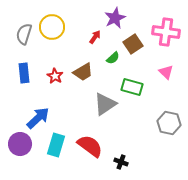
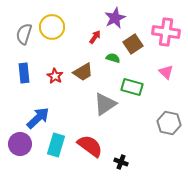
green semicircle: rotated 120 degrees counterclockwise
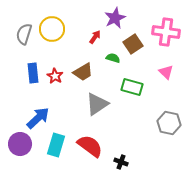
yellow circle: moved 2 px down
blue rectangle: moved 9 px right
gray triangle: moved 8 px left
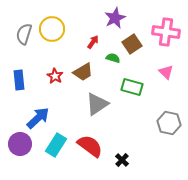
red arrow: moved 2 px left, 5 px down
brown square: moved 1 px left
blue rectangle: moved 14 px left, 7 px down
cyan rectangle: rotated 15 degrees clockwise
black cross: moved 1 px right, 2 px up; rotated 24 degrees clockwise
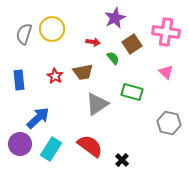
red arrow: rotated 64 degrees clockwise
green semicircle: rotated 32 degrees clockwise
brown trapezoid: rotated 20 degrees clockwise
green rectangle: moved 5 px down
cyan rectangle: moved 5 px left, 4 px down
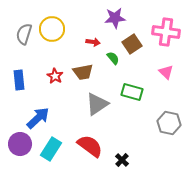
purple star: rotated 20 degrees clockwise
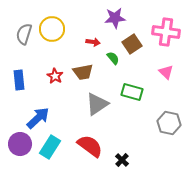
cyan rectangle: moved 1 px left, 2 px up
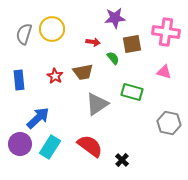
brown square: rotated 24 degrees clockwise
pink triangle: moved 2 px left; rotated 28 degrees counterclockwise
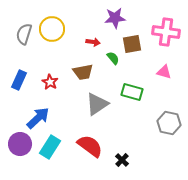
red star: moved 5 px left, 6 px down
blue rectangle: rotated 30 degrees clockwise
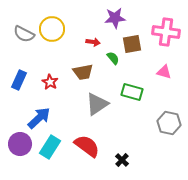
gray semicircle: rotated 80 degrees counterclockwise
blue arrow: moved 1 px right
red semicircle: moved 3 px left
